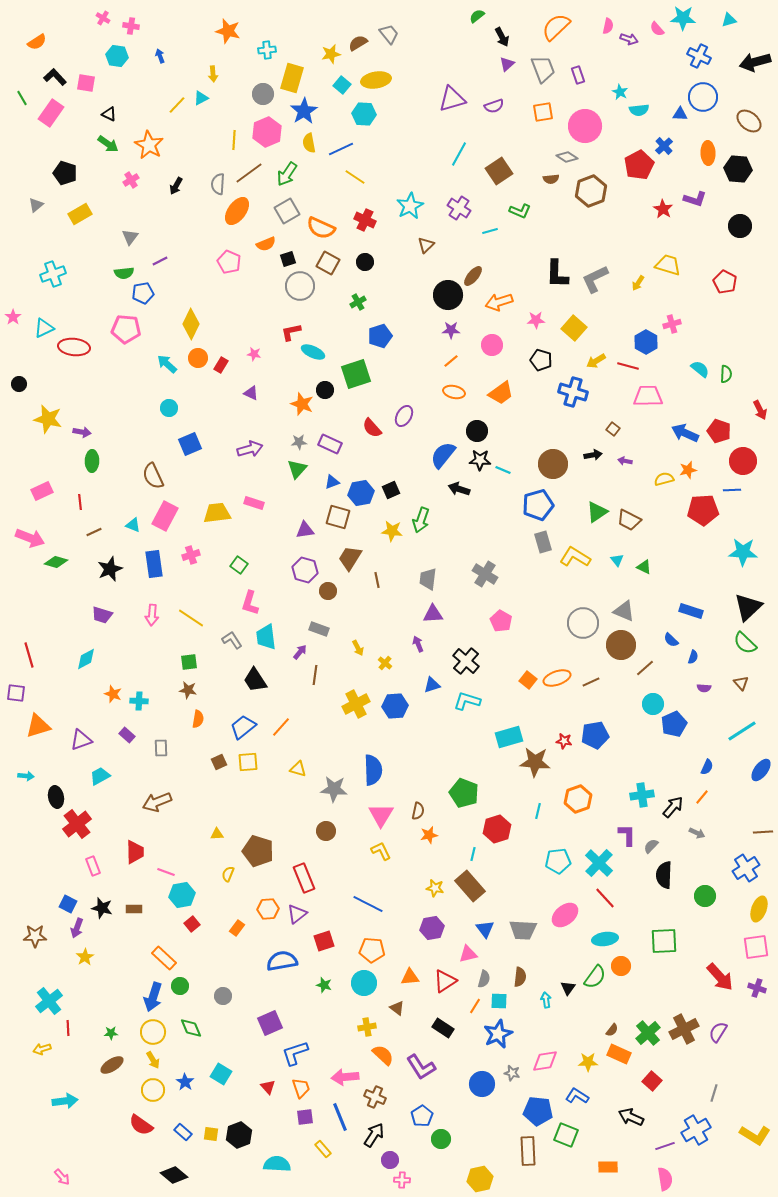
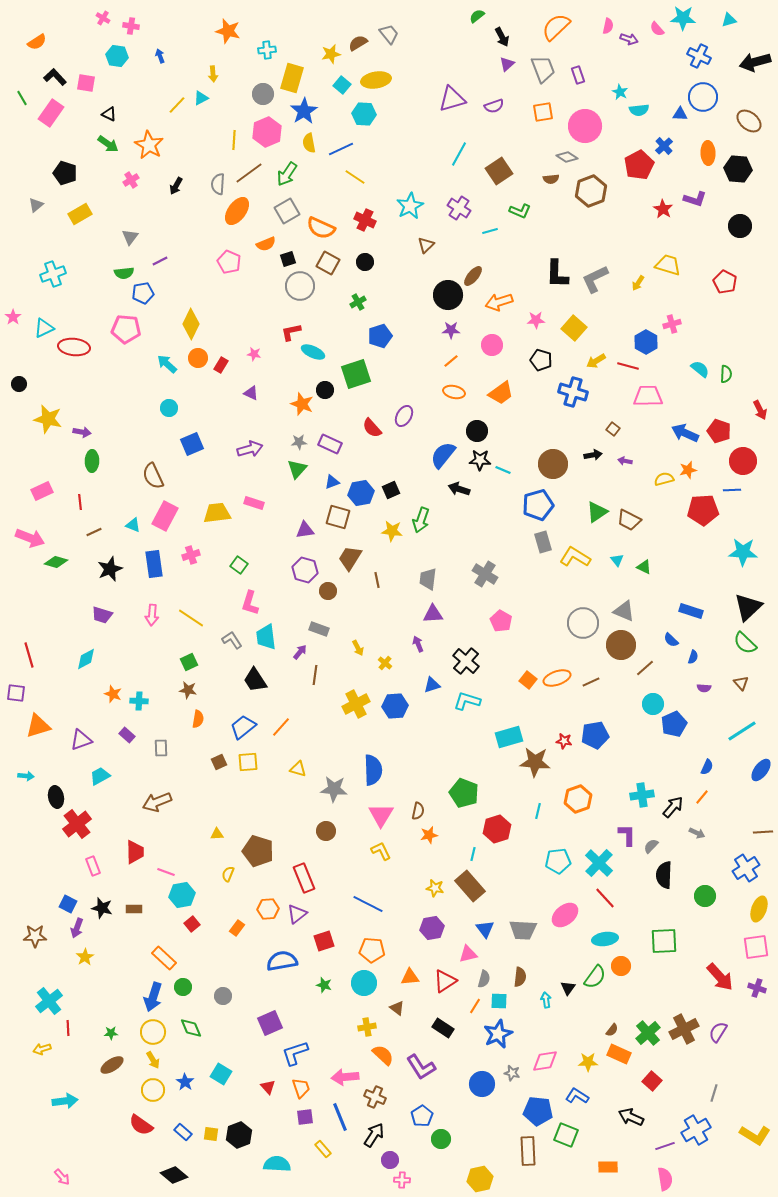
blue square at (190, 444): moved 2 px right
green square at (189, 662): rotated 18 degrees counterclockwise
green circle at (180, 986): moved 3 px right, 1 px down
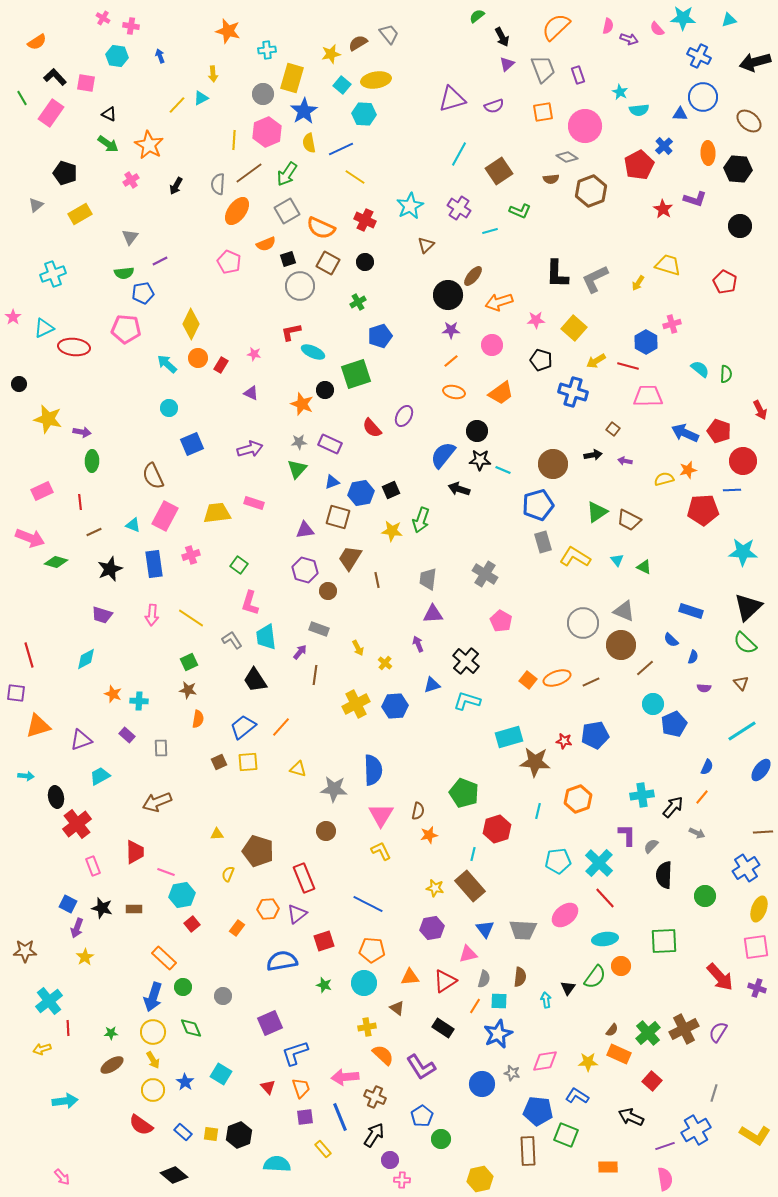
brown star at (35, 936): moved 10 px left, 15 px down
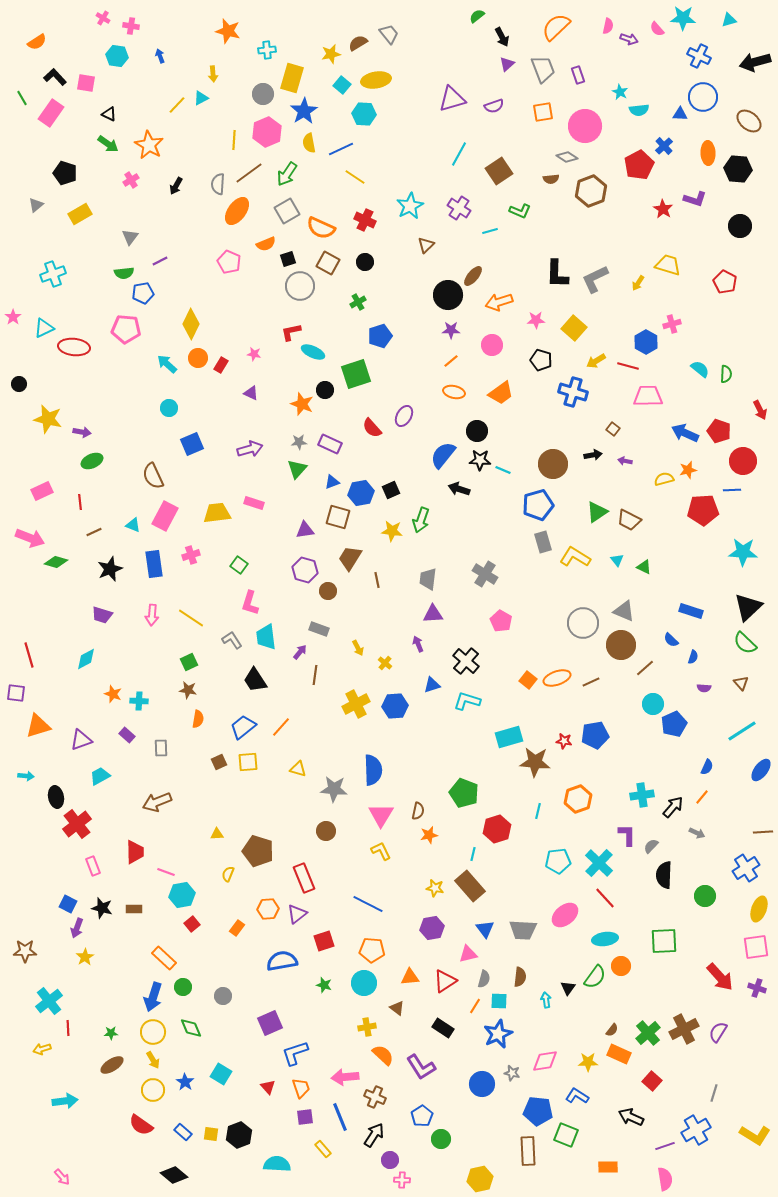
green ellipse at (92, 461): rotated 65 degrees clockwise
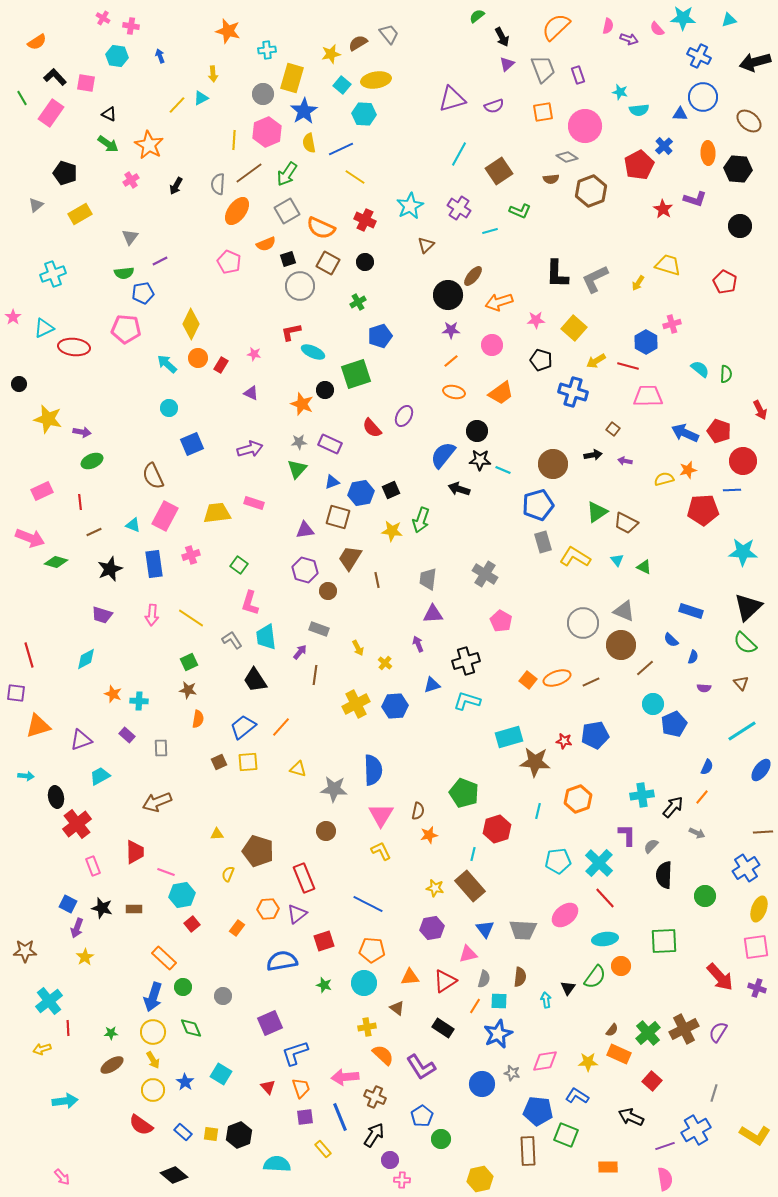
cyan star at (620, 92): rotated 14 degrees counterclockwise
brown trapezoid at (629, 520): moved 3 px left, 3 px down
black cross at (466, 661): rotated 32 degrees clockwise
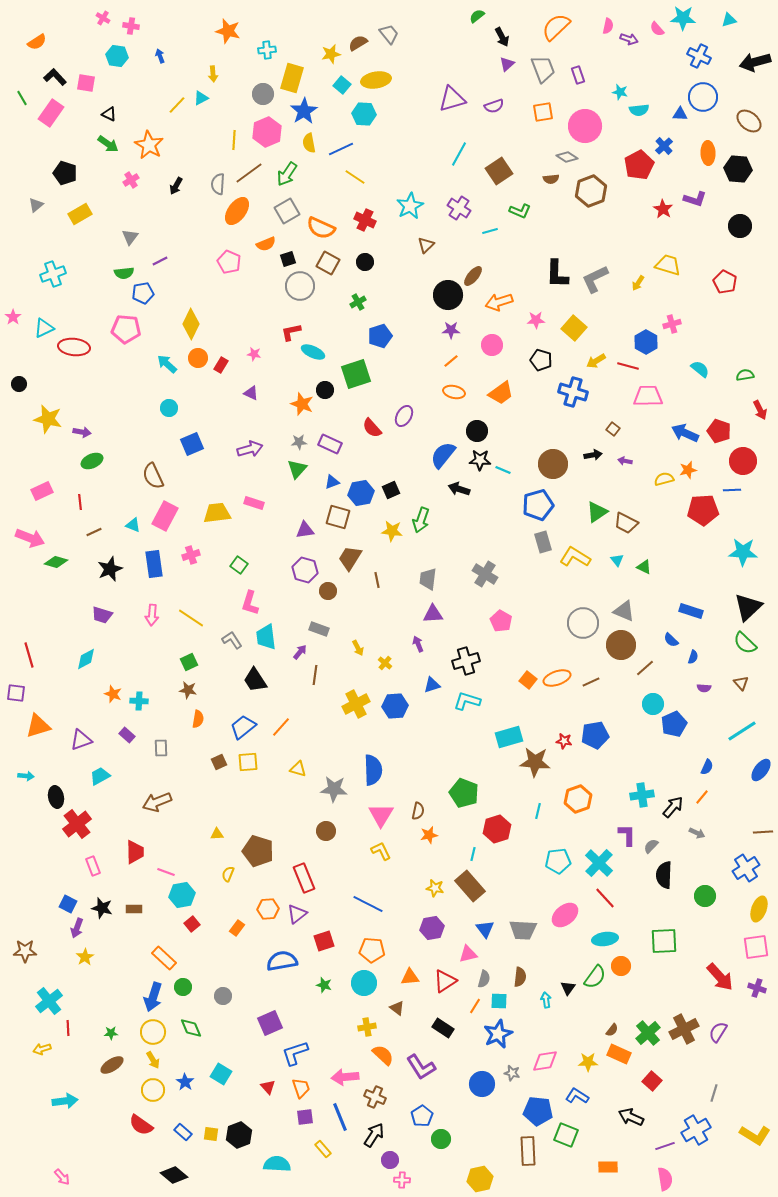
green semicircle at (726, 374): moved 19 px right, 1 px down; rotated 102 degrees counterclockwise
